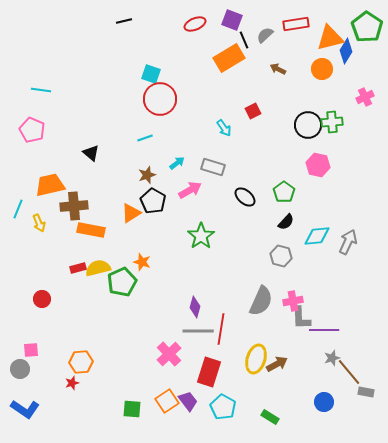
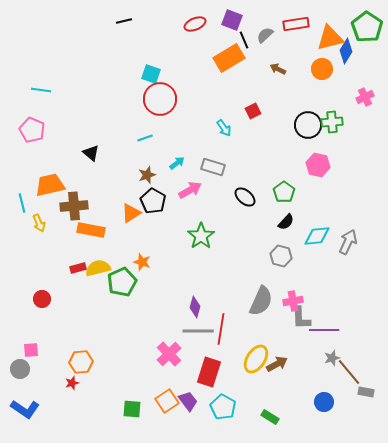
cyan line at (18, 209): moved 4 px right, 6 px up; rotated 36 degrees counterclockwise
yellow ellipse at (256, 359): rotated 16 degrees clockwise
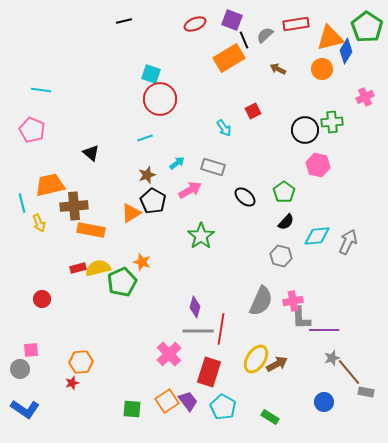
black circle at (308, 125): moved 3 px left, 5 px down
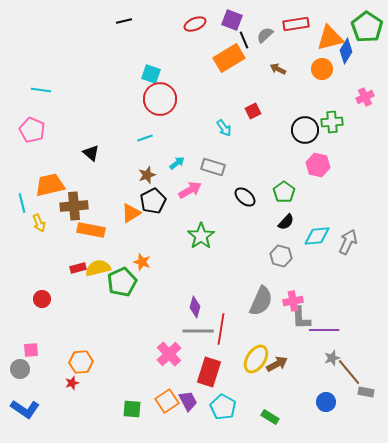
black pentagon at (153, 201): rotated 15 degrees clockwise
purple trapezoid at (188, 401): rotated 10 degrees clockwise
blue circle at (324, 402): moved 2 px right
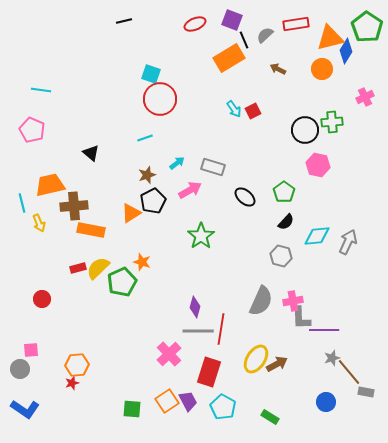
cyan arrow at (224, 128): moved 10 px right, 19 px up
yellow semicircle at (98, 268): rotated 30 degrees counterclockwise
orange hexagon at (81, 362): moved 4 px left, 3 px down
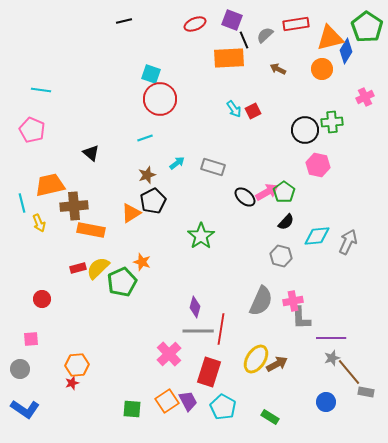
orange rectangle at (229, 58): rotated 28 degrees clockwise
pink arrow at (190, 190): moved 77 px right, 2 px down
purple line at (324, 330): moved 7 px right, 8 px down
pink square at (31, 350): moved 11 px up
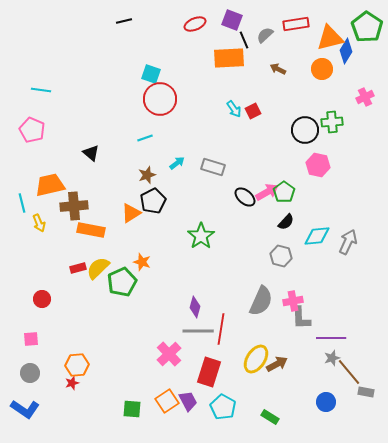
gray circle at (20, 369): moved 10 px right, 4 px down
